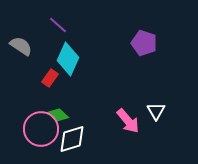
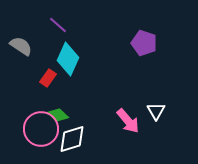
red rectangle: moved 2 px left
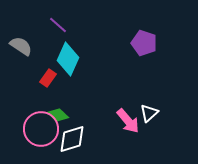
white triangle: moved 7 px left, 2 px down; rotated 18 degrees clockwise
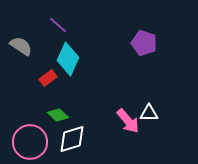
red rectangle: rotated 18 degrees clockwise
white triangle: rotated 42 degrees clockwise
pink circle: moved 11 px left, 13 px down
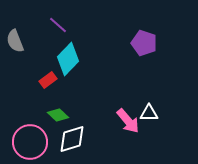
gray semicircle: moved 6 px left, 5 px up; rotated 145 degrees counterclockwise
cyan diamond: rotated 20 degrees clockwise
red rectangle: moved 2 px down
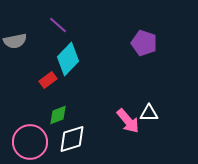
gray semicircle: rotated 80 degrees counterclockwise
green diamond: rotated 65 degrees counterclockwise
